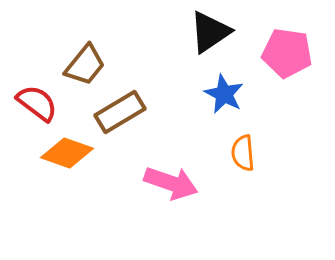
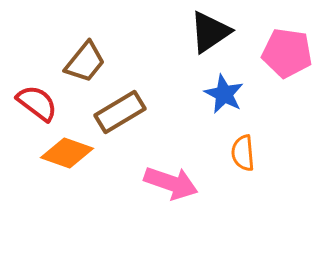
brown trapezoid: moved 3 px up
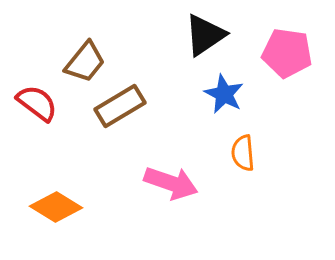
black triangle: moved 5 px left, 3 px down
brown rectangle: moved 6 px up
orange diamond: moved 11 px left, 54 px down; rotated 12 degrees clockwise
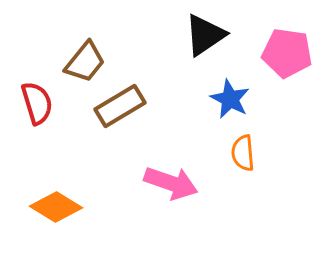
blue star: moved 6 px right, 5 px down
red semicircle: rotated 36 degrees clockwise
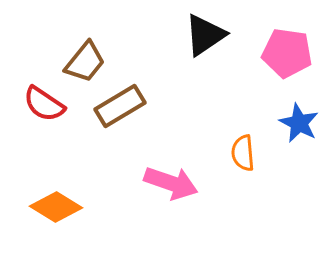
blue star: moved 69 px right, 24 px down
red semicircle: moved 7 px right, 1 px down; rotated 141 degrees clockwise
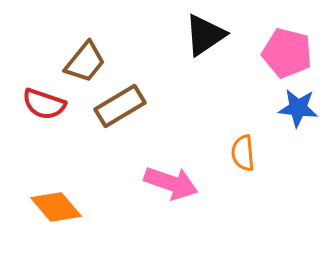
pink pentagon: rotated 6 degrees clockwise
red semicircle: rotated 15 degrees counterclockwise
blue star: moved 1 px left, 15 px up; rotated 21 degrees counterclockwise
orange diamond: rotated 18 degrees clockwise
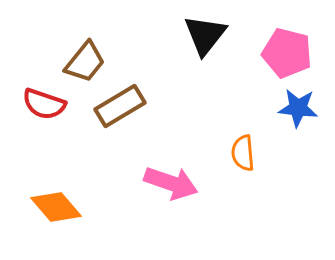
black triangle: rotated 18 degrees counterclockwise
